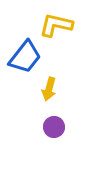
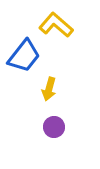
yellow L-shape: rotated 28 degrees clockwise
blue trapezoid: moved 1 px left, 1 px up
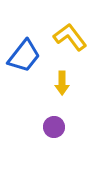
yellow L-shape: moved 14 px right, 12 px down; rotated 12 degrees clockwise
yellow arrow: moved 13 px right, 6 px up; rotated 15 degrees counterclockwise
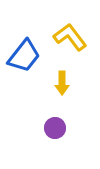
purple circle: moved 1 px right, 1 px down
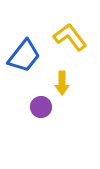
purple circle: moved 14 px left, 21 px up
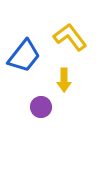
yellow arrow: moved 2 px right, 3 px up
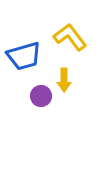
blue trapezoid: rotated 36 degrees clockwise
purple circle: moved 11 px up
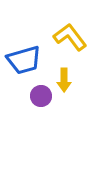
blue trapezoid: moved 4 px down
